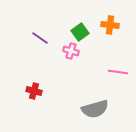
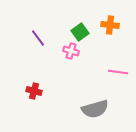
purple line: moved 2 px left; rotated 18 degrees clockwise
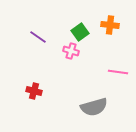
purple line: moved 1 px up; rotated 18 degrees counterclockwise
gray semicircle: moved 1 px left, 2 px up
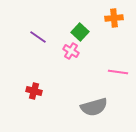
orange cross: moved 4 px right, 7 px up; rotated 12 degrees counterclockwise
green square: rotated 12 degrees counterclockwise
pink cross: rotated 14 degrees clockwise
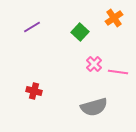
orange cross: rotated 30 degrees counterclockwise
purple line: moved 6 px left, 10 px up; rotated 66 degrees counterclockwise
pink cross: moved 23 px right, 13 px down; rotated 14 degrees clockwise
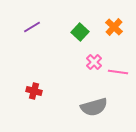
orange cross: moved 9 px down; rotated 12 degrees counterclockwise
pink cross: moved 2 px up
